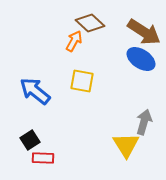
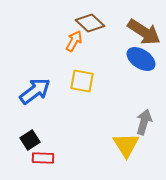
blue arrow: rotated 104 degrees clockwise
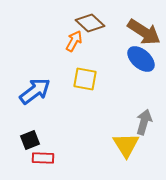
blue ellipse: rotated 8 degrees clockwise
yellow square: moved 3 px right, 2 px up
black square: rotated 12 degrees clockwise
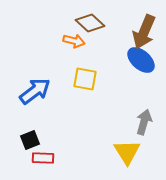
brown arrow: rotated 80 degrees clockwise
orange arrow: rotated 75 degrees clockwise
blue ellipse: moved 1 px down
yellow triangle: moved 1 px right, 7 px down
